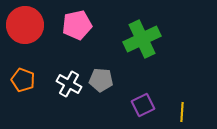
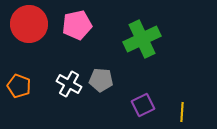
red circle: moved 4 px right, 1 px up
orange pentagon: moved 4 px left, 6 px down
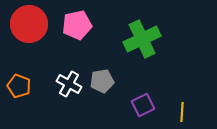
gray pentagon: moved 1 px right, 1 px down; rotated 15 degrees counterclockwise
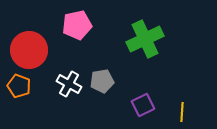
red circle: moved 26 px down
green cross: moved 3 px right
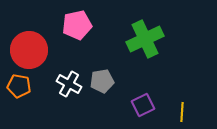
orange pentagon: rotated 10 degrees counterclockwise
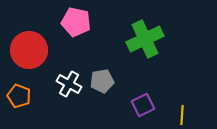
pink pentagon: moved 1 px left, 3 px up; rotated 24 degrees clockwise
orange pentagon: moved 10 px down; rotated 10 degrees clockwise
yellow line: moved 3 px down
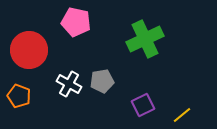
yellow line: rotated 48 degrees clockwise
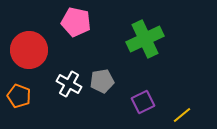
purple square: moved 3 px up
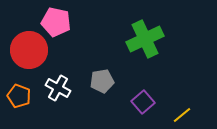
pink pentagon: moved 20 px left
white cross: moved 11 px left, 4 px down
purple square: rotated 15 degrees counterclockwise
